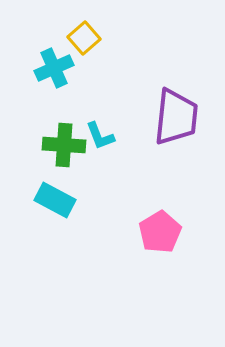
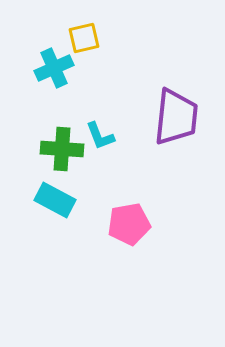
yellow square: rotated 28 degrees clockwise
green cross: moved 2 px left, 4 px down
pink pentagon: moved 31 px left, 8 px up; rotated 21 degrees clockwise
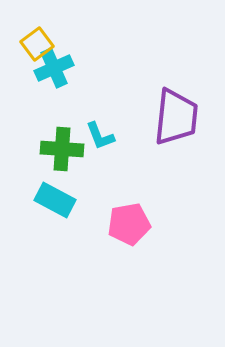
yellow square: moved 47 px left, 6 px down; rotated 24 degrees counterclockwise
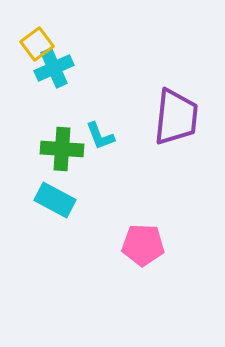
pink pentagon: moved 14 px right, 21 px down; rotated 12 degrees clockwise
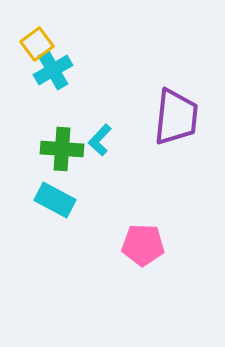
cyan cross: moved 1 px left, 2 px down; rotated 6 degrees counterclockwise
cyan L-shape: moved 4 px down; rotated 64 degrees clockwise
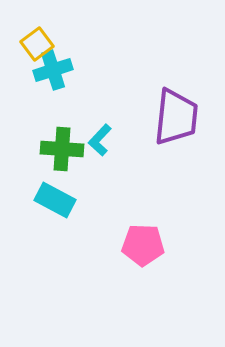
cyan cross: rotated 12 degrees clockwise
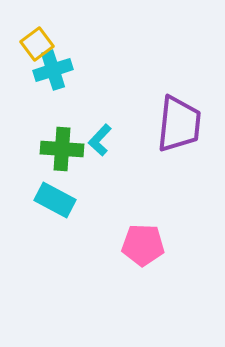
purple trapezoid: moved 3 px right, 7 px down
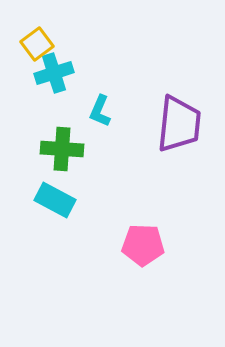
cyan cross: moved 1 px right, 3 px down
cyan L-shape: moved 29 px up; rotated 20 degrees counterclockwise
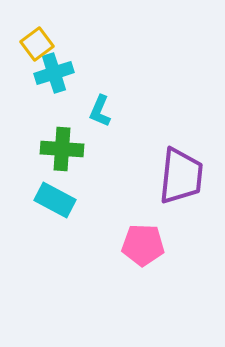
purple trapezoid: moved 2 px right, 52 px down
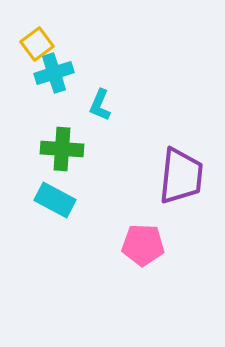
cyan L-shape: moved 6 px up
